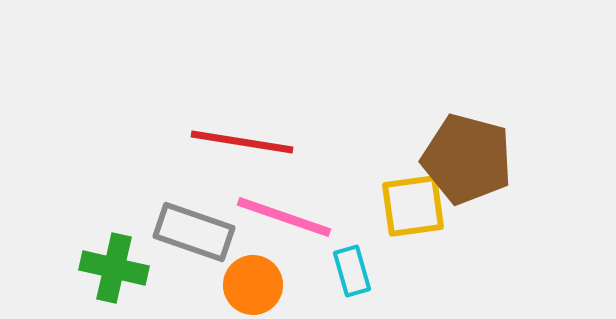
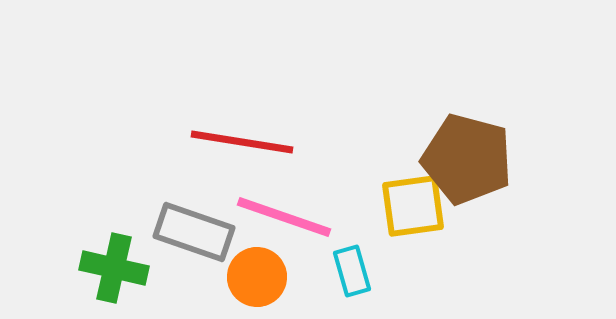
orange circle: moved 4 px right, 8 px up
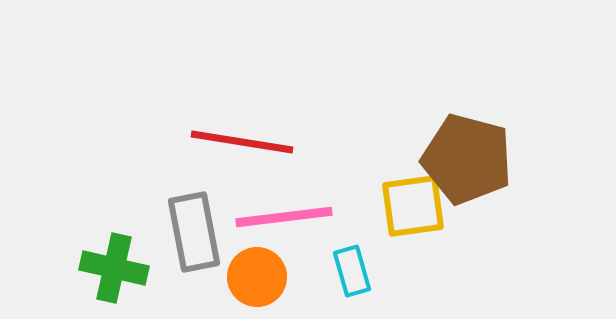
pink line: rotated 26 degrees counterclockwise
gray rectangle: rotated 60 degrees clockwise
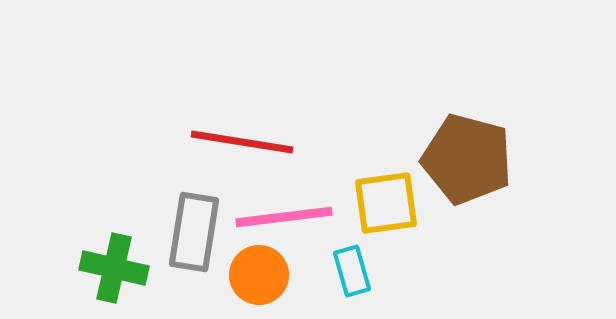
yellow square: moved 27 px left, 3 px up
gray rectangle: rotated 20 degrees clockwise
orange circle: moved 2 px right, 2 px up
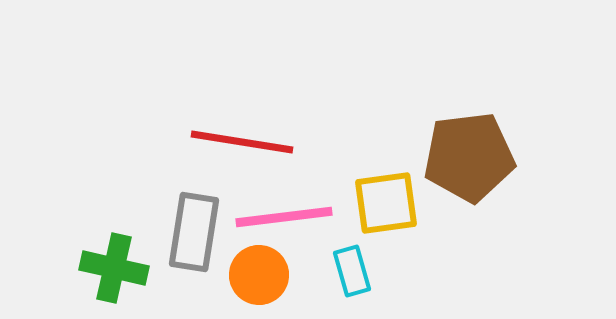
brown pentagon: moved 2 px right, 2 px up; rotated 22 degrees counterclockwise
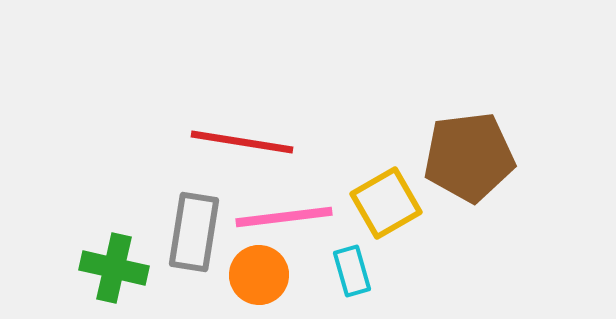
yellow square: rotated 22 degrees counterclockwise
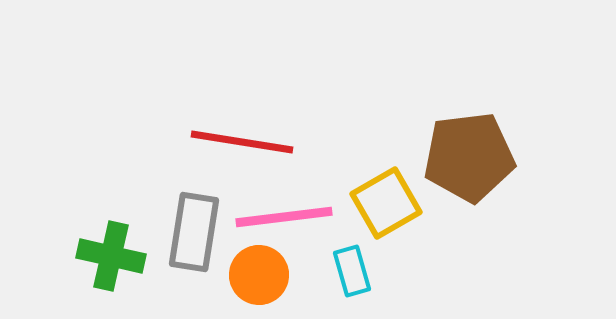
green cross: moved 3 px left, 12 px up
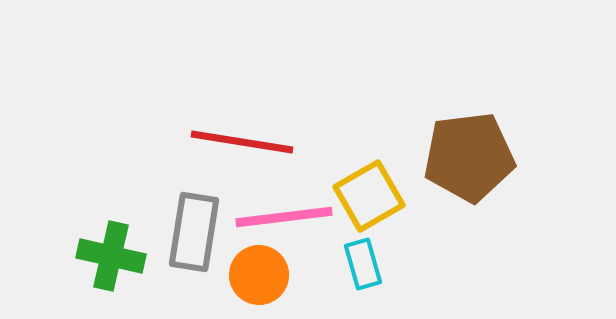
yellow square: moved 17 px left, 7 px up
cyan rectangle: moved 11 px right, 7 px up
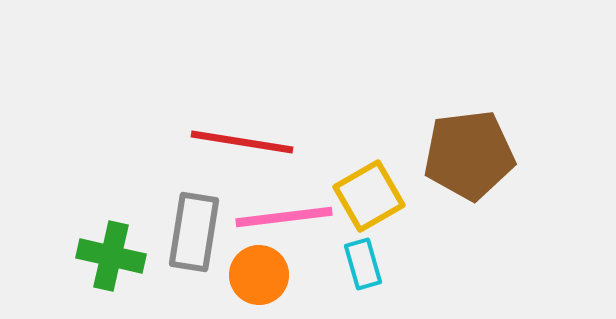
brown pentagon: moved 2 px up
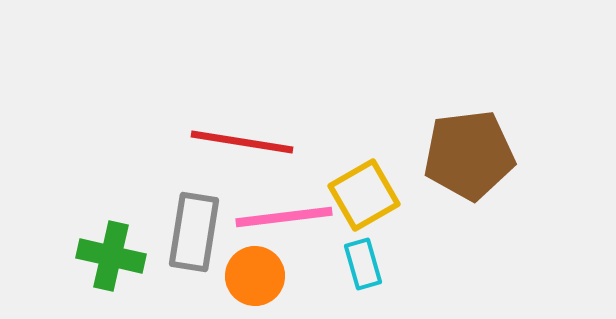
yellow square: moved 5 px left, 1 px up
orange circle: moved 4 px left, 1 px down
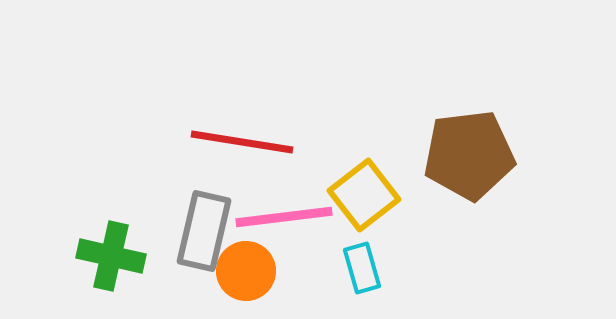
yellow square: rotated 8 degrees counterclockwise
gray rectangle: moved 10 px right, 1 px up; rotated 4 degrees clockwise
cyan rectangle: moved 1 px left, 4 px down
orange circle: moved 9 px left, 5 px up
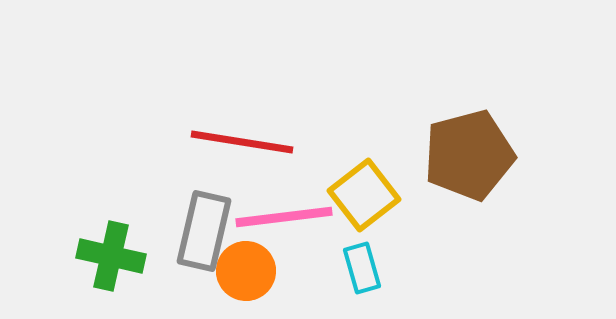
brown pentagon: rotated 8 degrees counterclockwise
